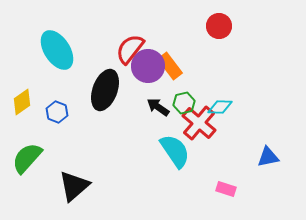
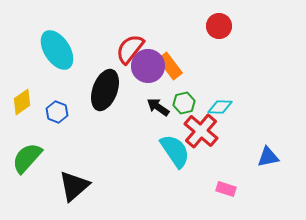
red cross: moved 2 px right, 8 px down
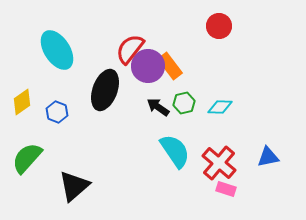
red cross: moved 18 px right, 32 px down
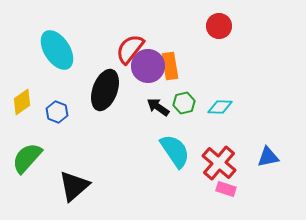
orange rectangle: rotated 28 degrees clockwise
